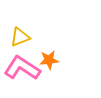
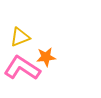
orange star: moved 3 px left, 3 px up
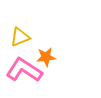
pink L-shape: moved 2 px right, 2 px down
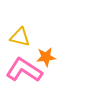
yellow triangle: rotated 35 degrees clockwise
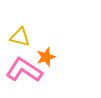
orange star: rotated 12 degrees counterclockwise
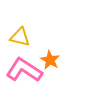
orange star: moved 4 px right, 3 px down; rotated 24 degrees counterclockwise
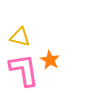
pink L-shape: rotated 48 degrees clockwise
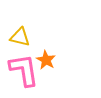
orange star: moved 4 px left
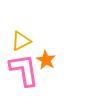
yellow triangle: moved 1 px right, 4 px down; rotated 40 degrees counterclockwise
